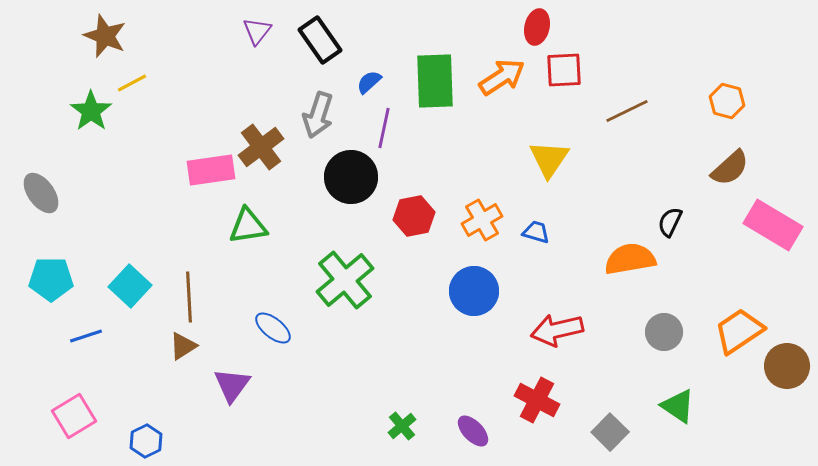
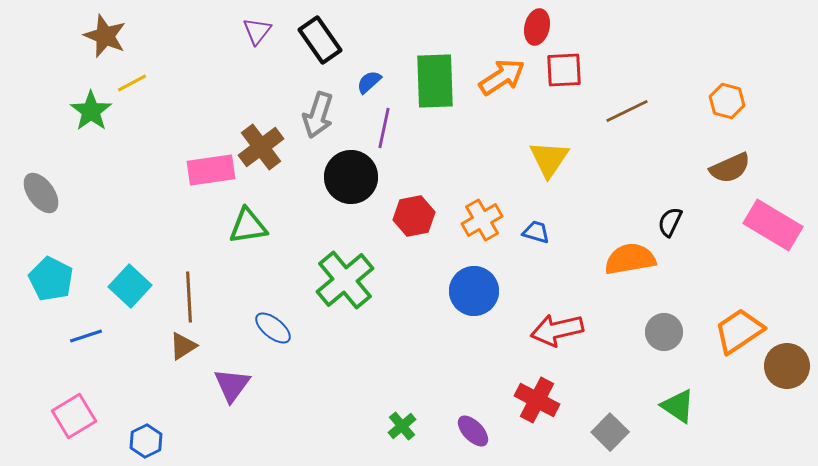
brown semicircle at (730, 168): rotated 18 degrees clockwise
cyan pentagon at (51, 279): rotated 27 degrees clockwise
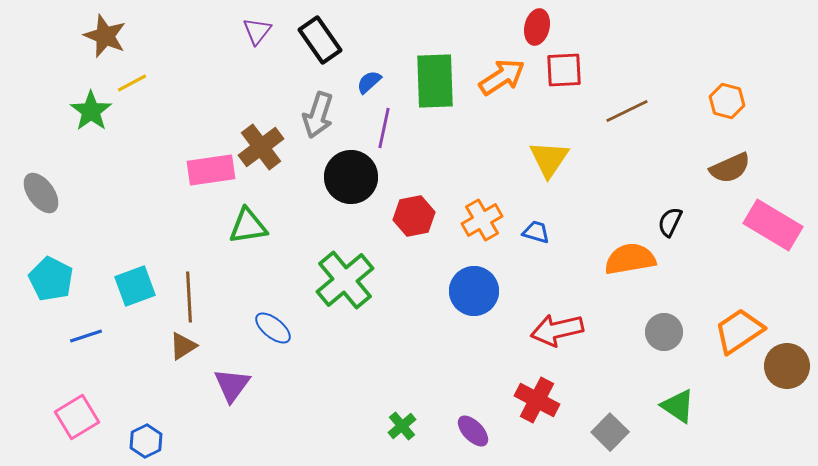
cyan square at (130, 286): moved 5 px right; rotated 27 degrees clockwise
pink square at (74, 416): moved 3 px right, 1 px down
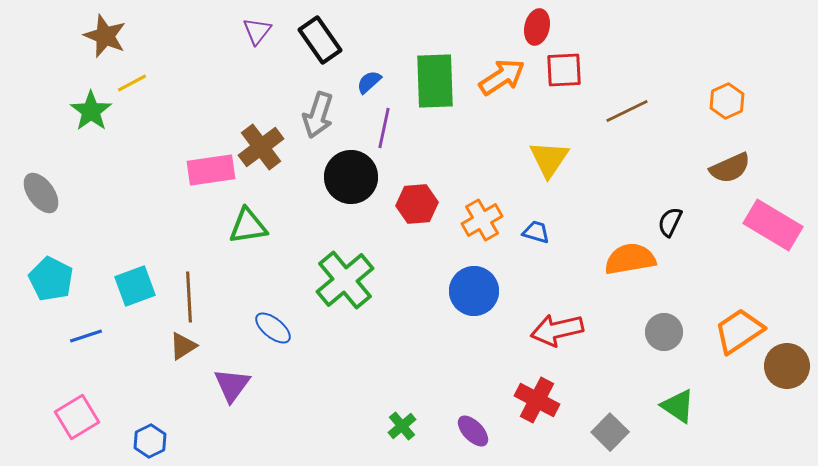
orange hexagon at (727, 101): rotated 20 degrees clockwise
red hexagon at (414, 216): moved 3 px right, 12 px up; rotated 6 degrees clockwise
blue hexagon at (146, 441): moved 4 px right
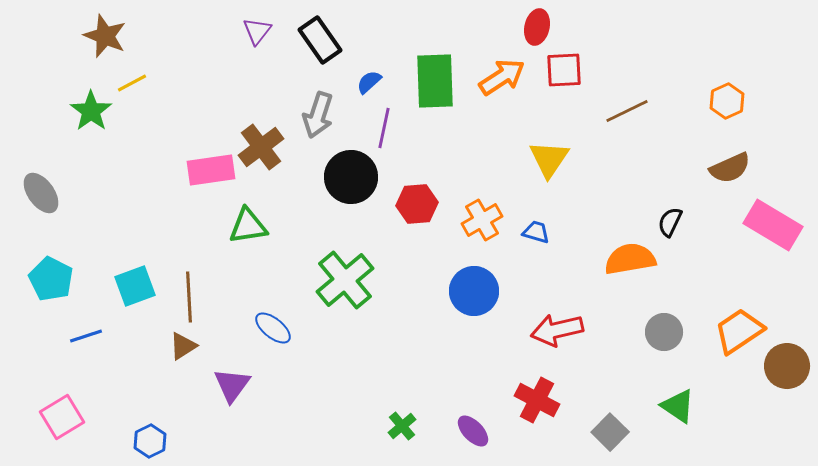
pink square at (77, 417): moved 15 px left
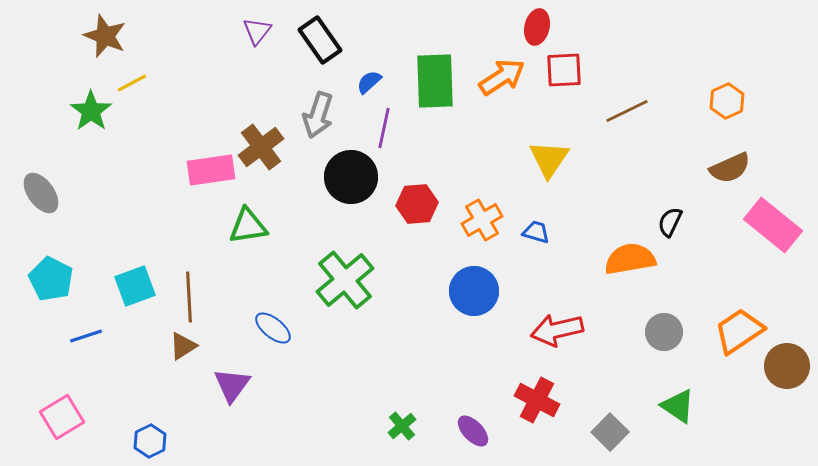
pink rectangle at (773, 225): rotated 8 degrees clockwise
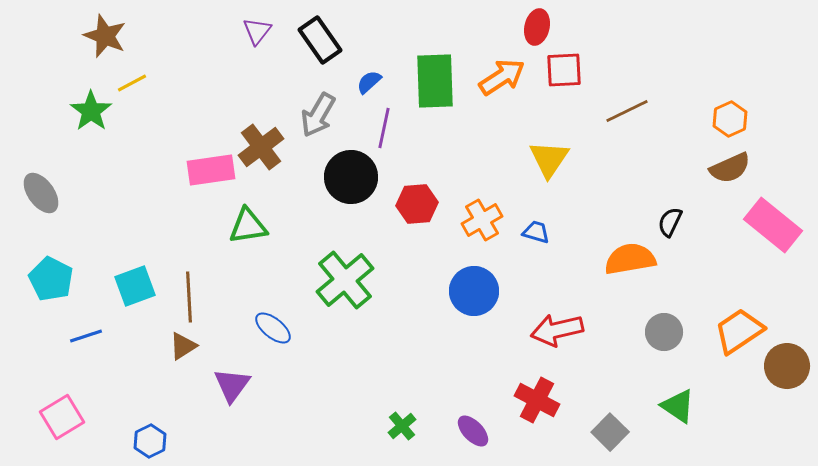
orange hexagon at (727, 101): moved 3 px right, 18 px down
gray arrow at (318, 115): rotated 12 degrees clockwise
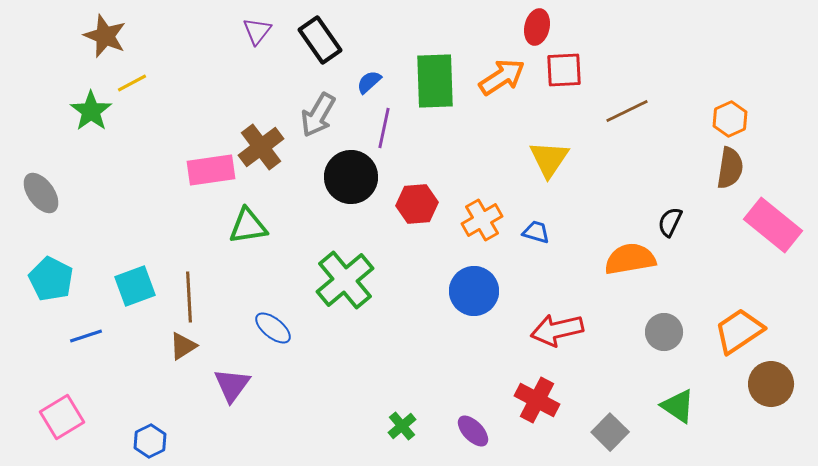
brown semicircle at (730, 168): rotated 57 degrees counterclockwise
brown circle at (787, 366): moved 16 px left, 18 px down
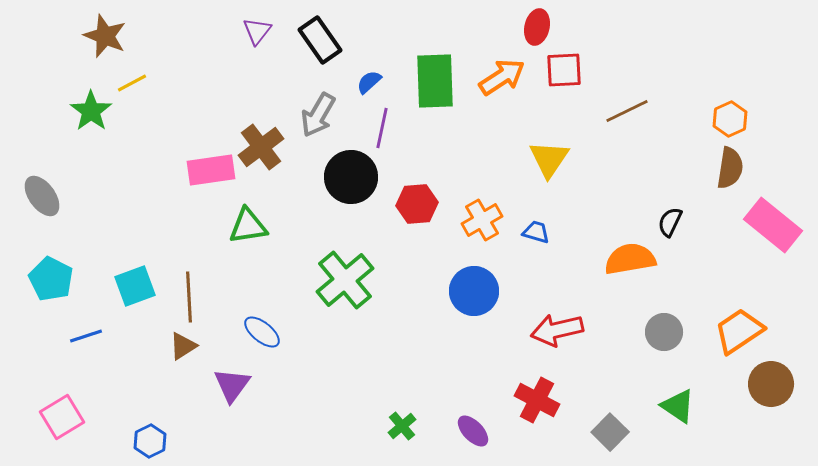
purple line at (384, 128): moved 2 px left
gray ellipse at (41, 193): moved 1 px right, 3 px down
blue ellipse at (273, 328): moved 11 px left, 4 px down
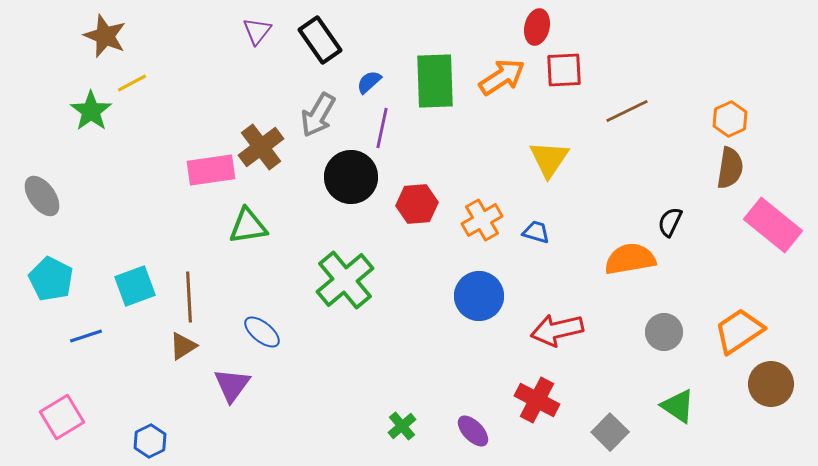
blue circle at (474, 291): moved 5 px right, 5 px down
